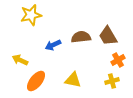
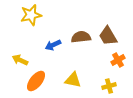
yellow cross: moved 3 px left, 5 px down
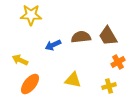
yellow star: rotated 15 degrees clockwise
orange cross: moved 2 px down
orange ellipse: moved 6 px left, 3 px down
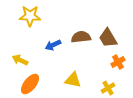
yellow star: moved 1 px left, 1 px down
brown trapezoid: moved 2 px down
yellow cross: moved 1 px left, 2 px down; rotated 16 degrees counterclockwise
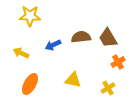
yellow arrow: moved 1 px right, 7 px up
orange ellipse: rotated 10 degrees counterclockwise
